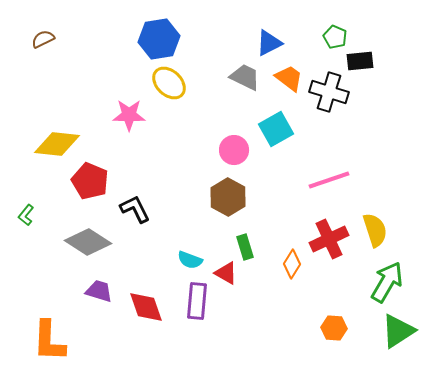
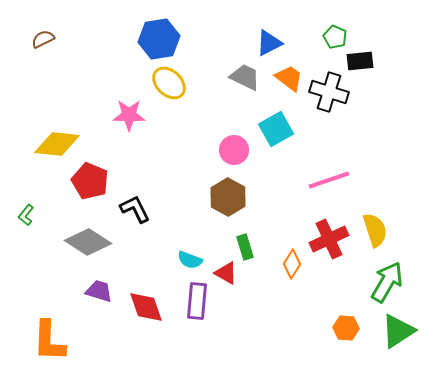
orange hexagon: moved 12 px right
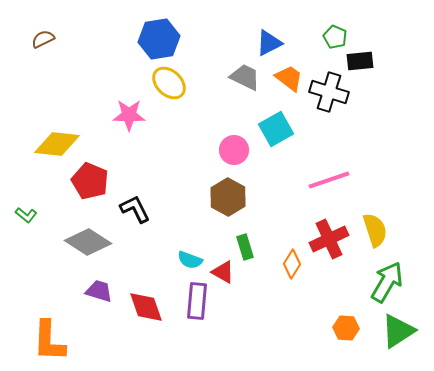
green L-shape: rotated 90 degrees counterclockwise
red triangle: moved 3 px left, 1 px up
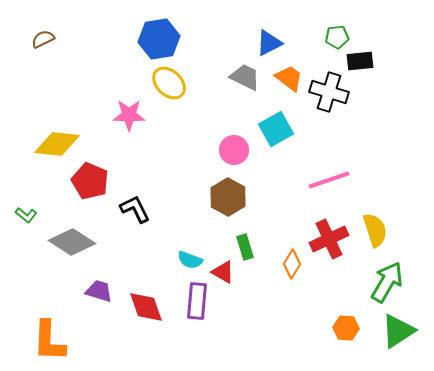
green pentagon: moved 2 px right; rotated 30 degrees counterclockwise
gray diamond: moved 16 px left
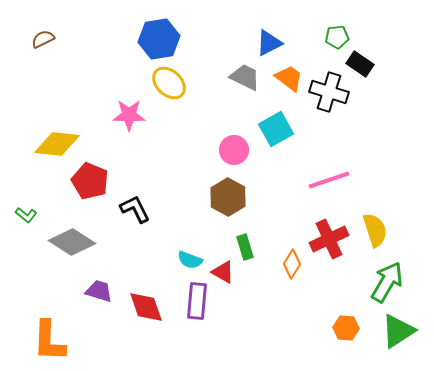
black rectangle: moved 3 px down; rotated 40 degrees clockwise
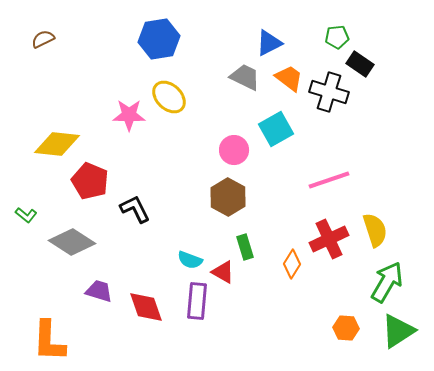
yellow ellipse: moved 14 px down
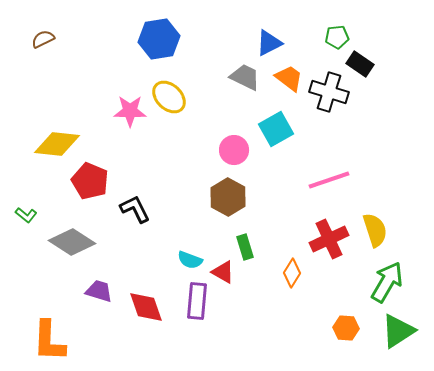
pink star: moved 1 px right, 4 px up
orange diamond: moved 9 px down
